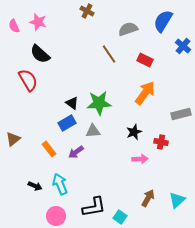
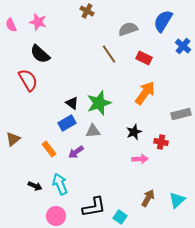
pink semicircle: moved 3 px left, 1 px up
red rectangle: moved 1 px left, 2 px up
green star: rotated 15 degrees counterclockwise
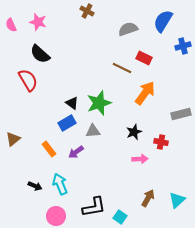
blue cross: rotated 35 degrees clockwise
brown line: moved 13 px right, 14 px down; rotated 30 degrees counterclockwise
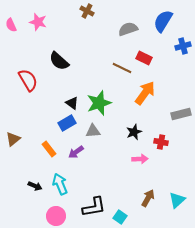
black semicircle: moved 19 px right, 7 px down
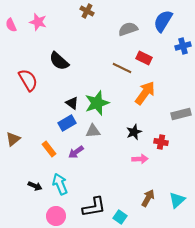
green star: moved 2 px left
